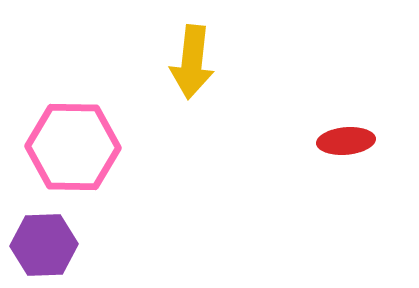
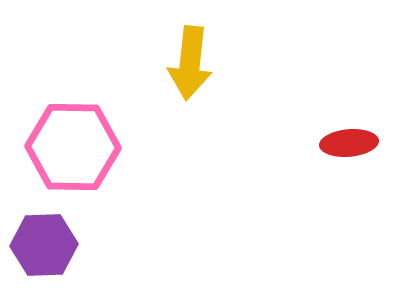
yellow arrow: moved 2 px left, 1 px down
red ellipse: moved 3 px right, 2 px down
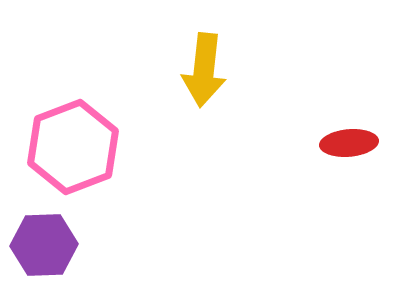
yellow arrow: moved 14 px right, 7 px down
pink hexagon: rotated 22 degrees counterclockwise
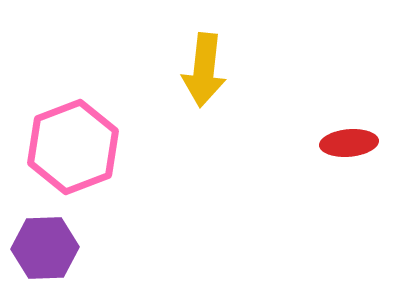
purple hexagon: moved 1 px right, 3 px down
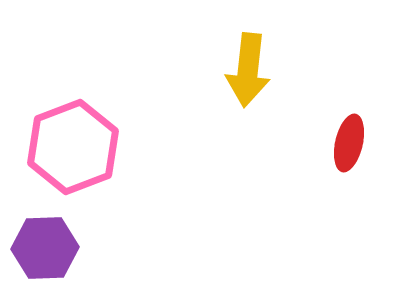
yellow arrow: moved 44 px right
red ellipse: rotated 72 degrees counterclockwise
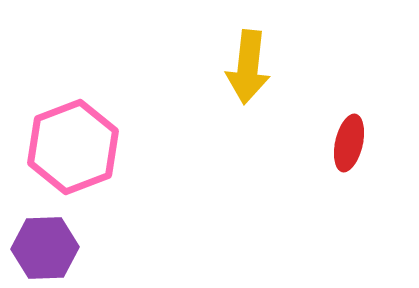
yellow arrow: moved 3 px up
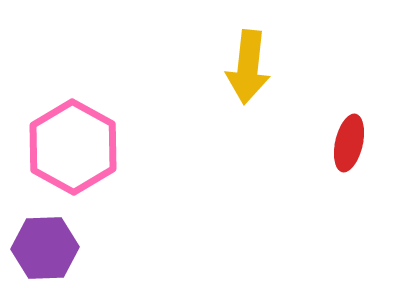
pink hexagon: rotated 10 degrees counterclockwise
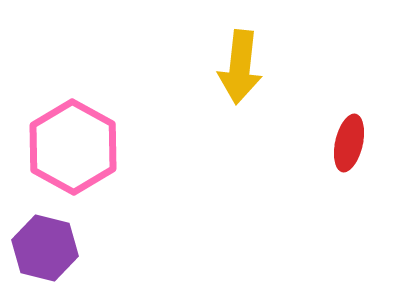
yellow arrow: moved 8 px left
purple hexagon: rotated 16 degrees clockwise
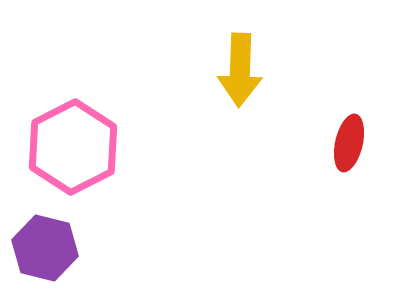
yellow arrow: moved 3 px down; rotated 4 degrees counterclockwise
pink hexagon: rotated 4 degrees clockwise
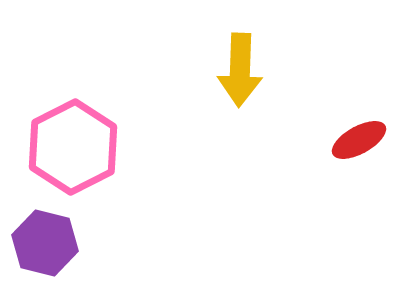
red ellipse: moved 10 px right, 3 px up; rotated 48 degrees clockwise
purple hexagon: moved 5 px up
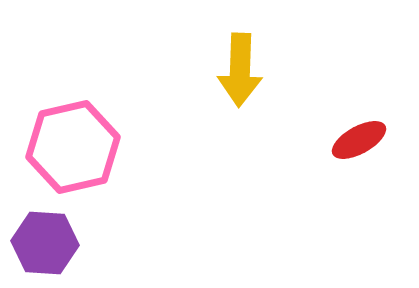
pink hexagon: rotated 14 degrees clockwise
purple hexagon: rotated 10 degrees counterclockwise
